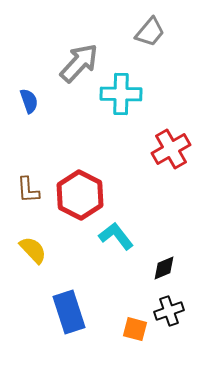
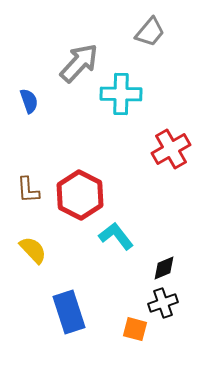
black cross: moved 6 px left, 8 px up
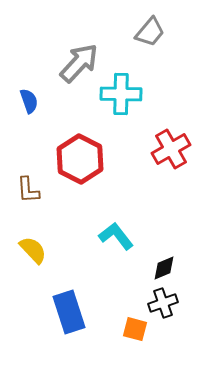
red hexagon: moved 36 px up
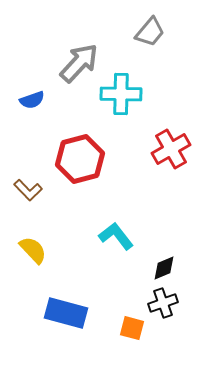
blue semicircle: moved 3 px right, 1 px up; rotated 90 degrees clockwise
red hexagon: rotated 18 degrees clockwise
brown L-shape: rotated 40 degrees counterclockwise
blue rectangle: moved 3 px left, 1 px down; rotated 57 degrees counterclockwise
orange square: moved 3 px left, 1 px up
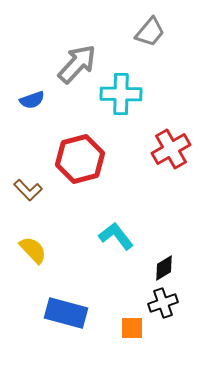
gray arrow: moved 2 px left, 1 px down
black diamond: rotated 8 degrees counterclockwise
orange square: rotated 15 degrees counterclockwise
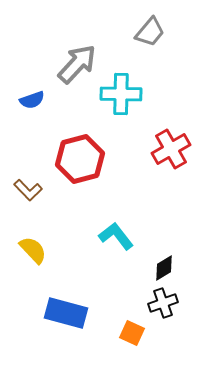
orange square: moved 5 px down; rotated 25 degrees clockwise
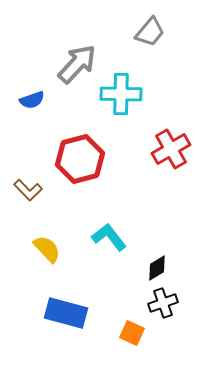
cyan L-shape: moved 7 px left, 1 px down
yellow semicircle: moved 14 px right, 1 px up
black diamond: moved 7 px left
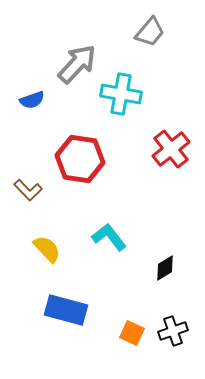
cyan cross: rotated 9 degrees clockwise
red cross: rotated 9 degrees counterclockwise
red hexagon: rotated 24 degrees clockwise
black diamond: moved 8 px right
black cross: moved 10 px right, 28 px down
blue rectangle: moved 3 px up
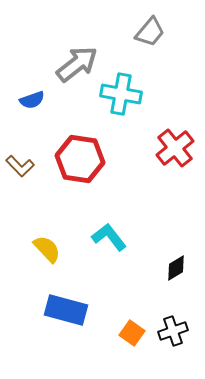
gray arrow: rotated 9 degrees clockwise
red cross: moved 4 px right, 1 px up
brown L-shape: moved 8 px left, 24 px up
black diamond: moved 11 px right
orange square: rotated 10 degrees clockwise
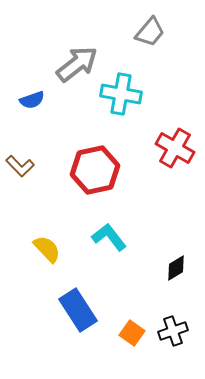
red cross: rotated 21 degrees counterclockwise
red hexagon: moved 15 px right, 11 px down; rotated 21 degrees counterclockwise
blue rectangle: moved 12 px right; rotated 42 degrees clockwise
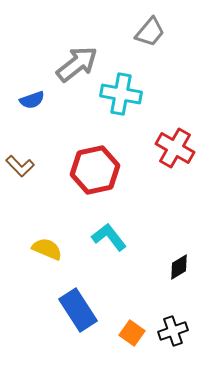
yellow semicircle: rotated 24 degrees counterclockwise
black diamond: moved 3 px right, 1 px up
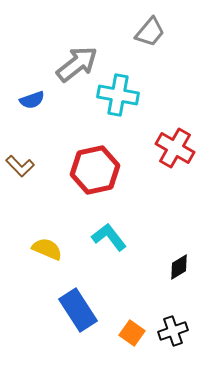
cyan cross: moved 3 px left, 1 px down
